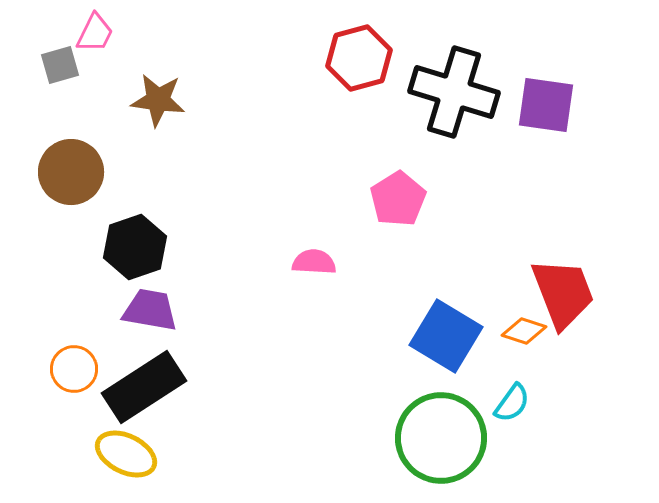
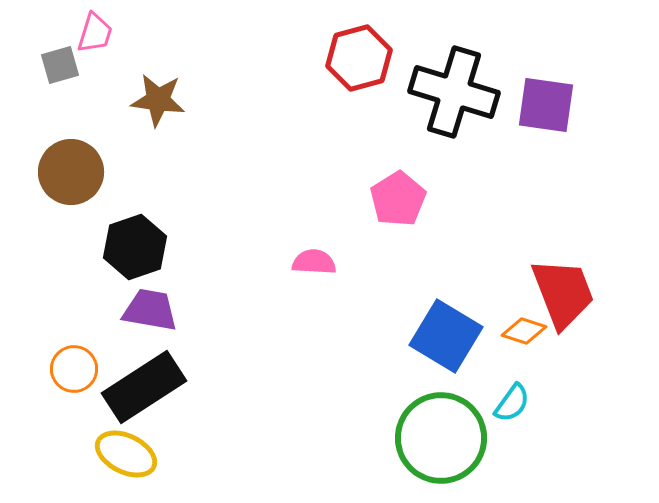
pink trapezoid: rotated 9 degrees counterclockwise
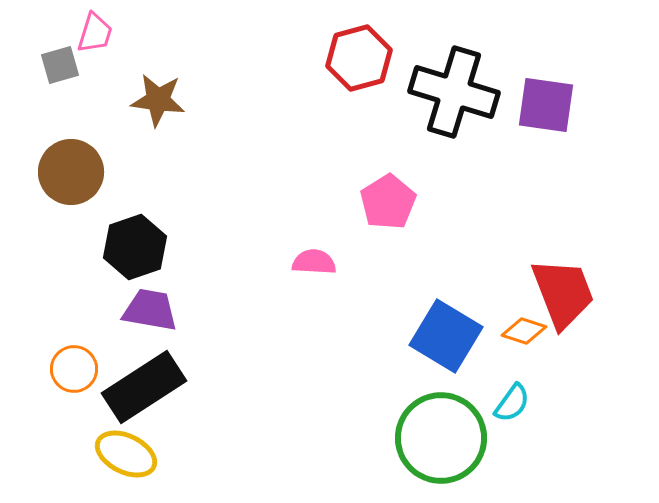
pink pentagon: moved 10 px left, 3 px down
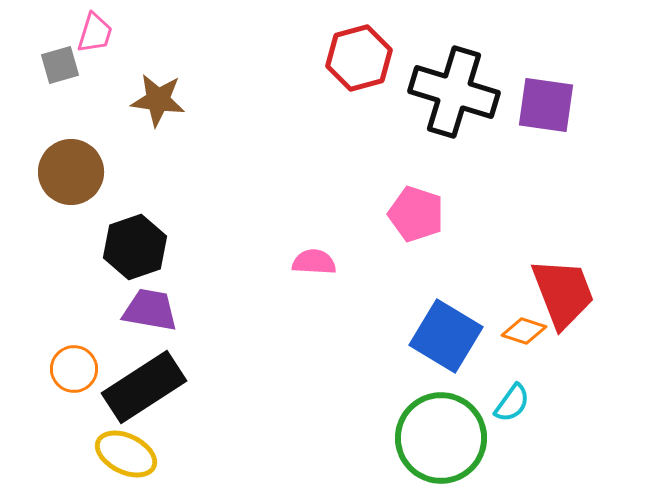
pink pentagon: moved 28 px right, 12 px down; rotated 22 degrees counterclockwise
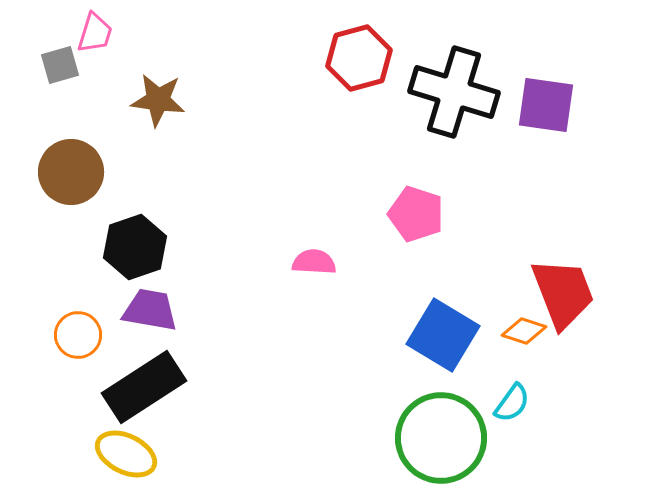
blue square: moved 3 px left, 1 px up
orange circle: moved 4 px right, 34 px up
